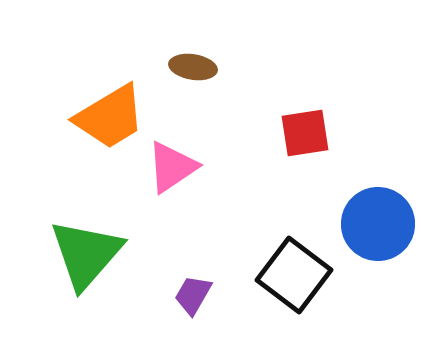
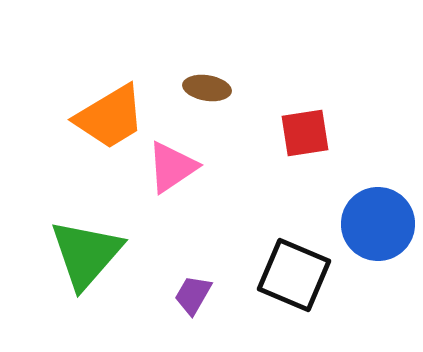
brown ellipse: moved 14 px right, 21 px down
black square: rotated 14 degrees counterclockwise
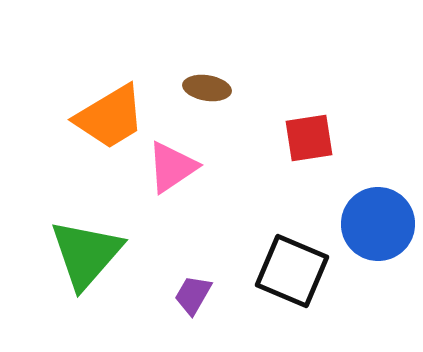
red square: moved 4 px right, 5 px down
black square: moved 2 px left, 4 px up
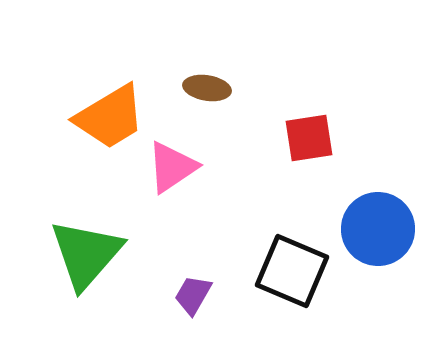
blue circle: moved 5 px down
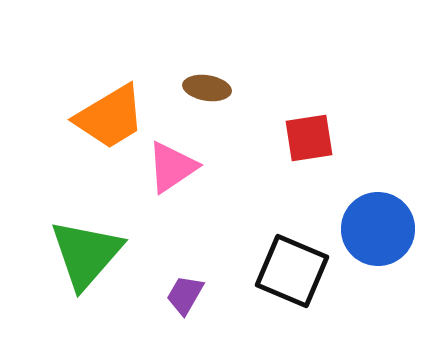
purple trapezoid: moved 8 px left
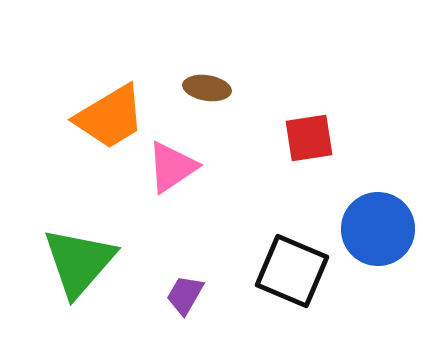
green triangle: moved 7 px left, 8 px down
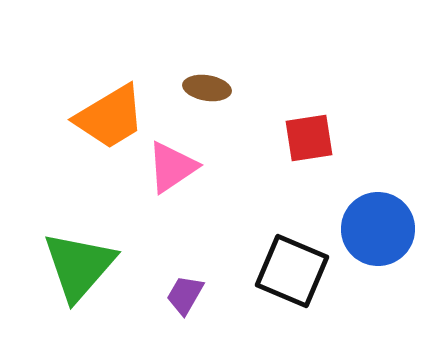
green triangle: moved 4 px down
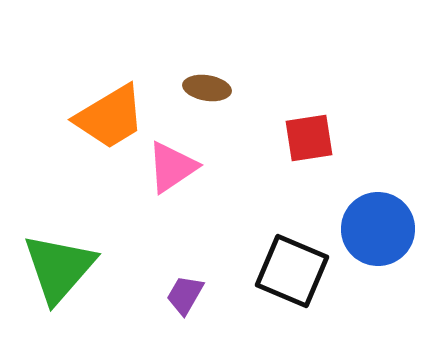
green triangle: moved 20 px left, 2 px down
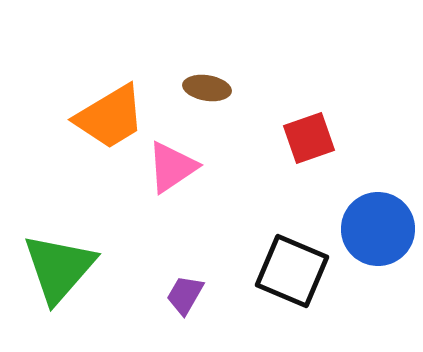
red square: rotated 10 degrees counterclockwise
